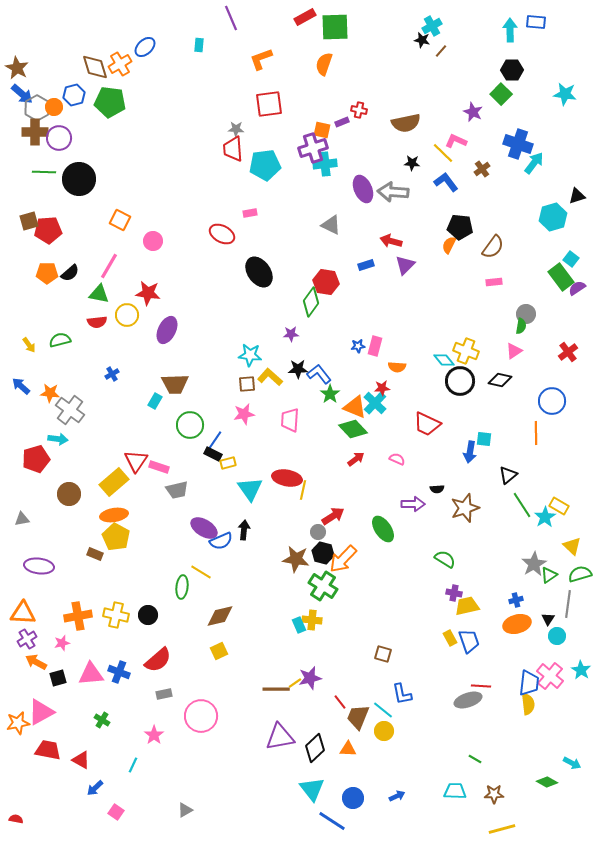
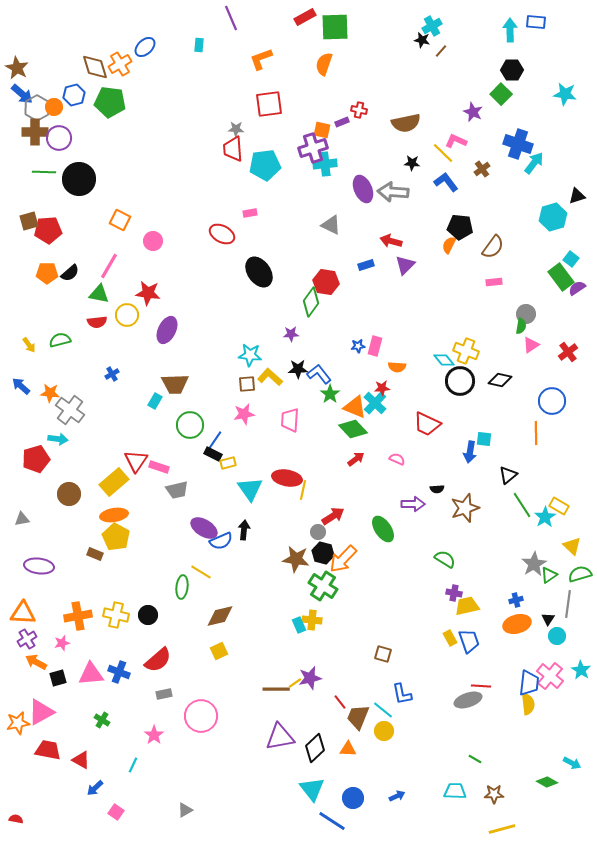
pink triangle at (514, 351): moved 17 px right, 6 px up
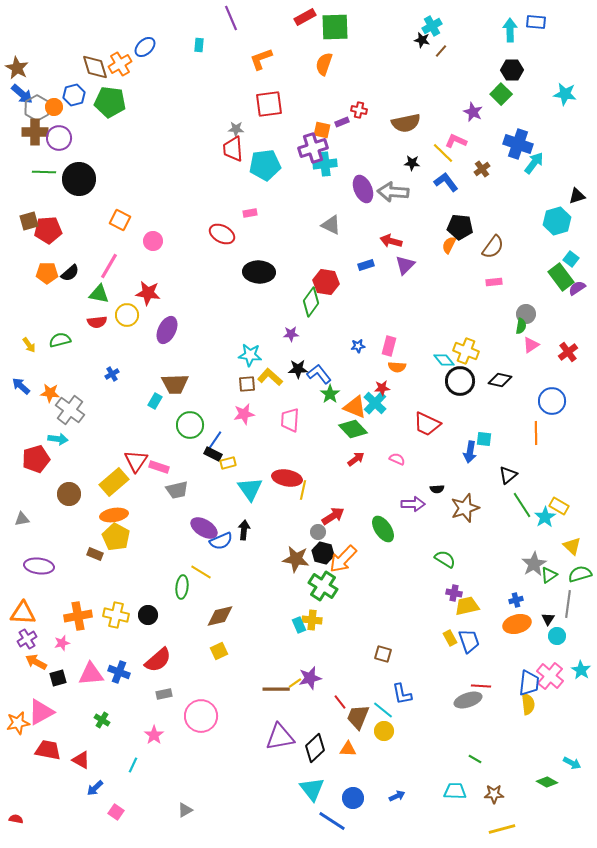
cyan hexagon at (553, 217): moved 4 px right, 4 px down
black ellipse at (259, 272): rotated 52 degrees counterclockwise
pink rectangle at (375, 346): moved 14 px right
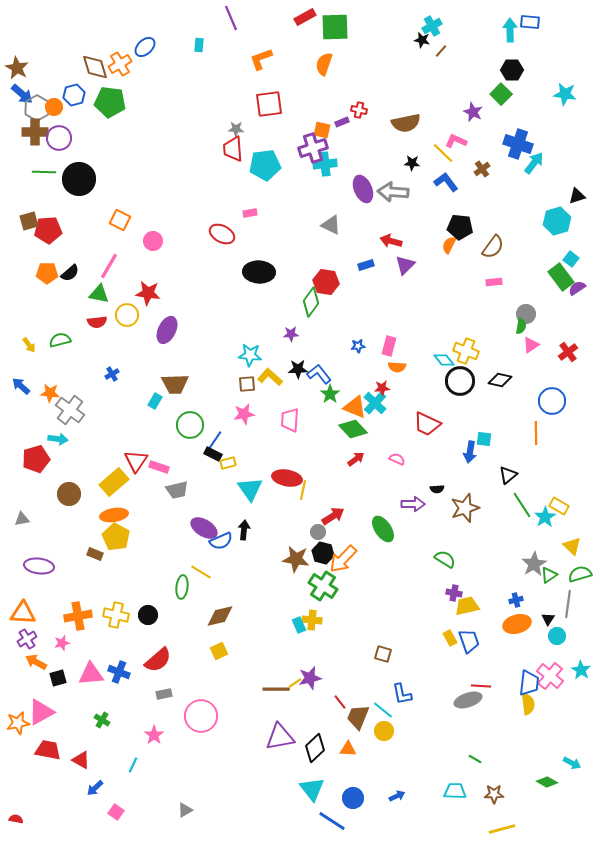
blue rectangle at (536, 22): moved 6 px left
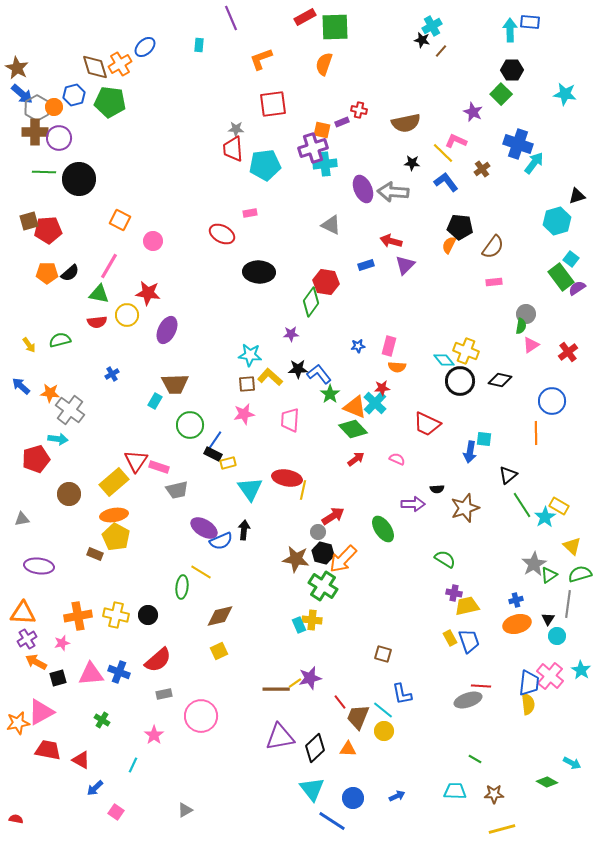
red square at (269, 104): moved 4 px right
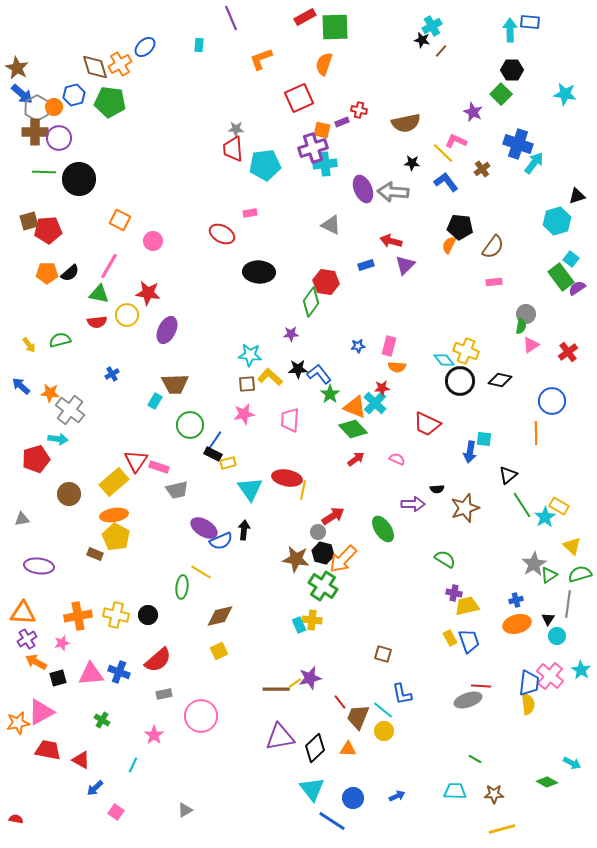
red square at (273, 104): moved 26 px right, 6 px up; rotated 16 degrees counterclockwise
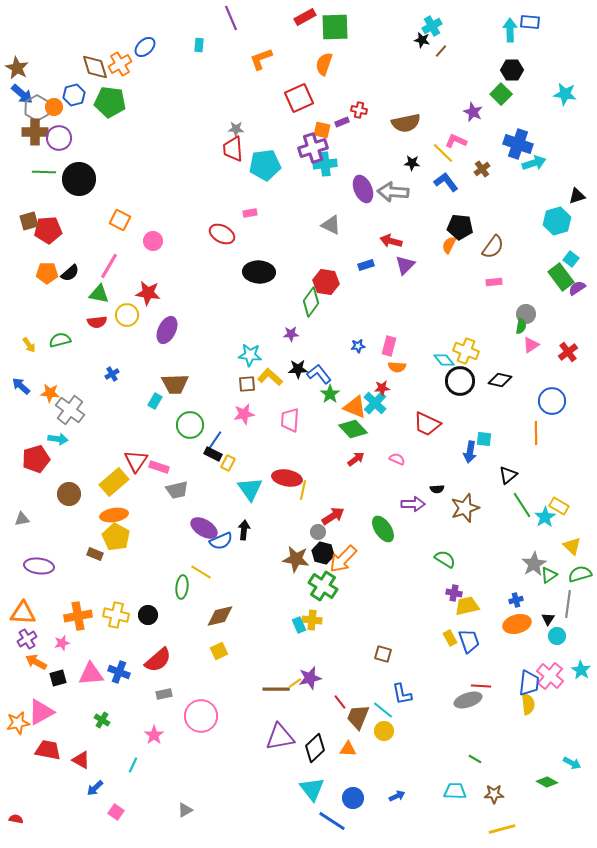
cyan arrow at (534, 163): rotated 35 degrees clockwise
yellow rectangle at (228, 463): rotated 49 degrees counterclockwise
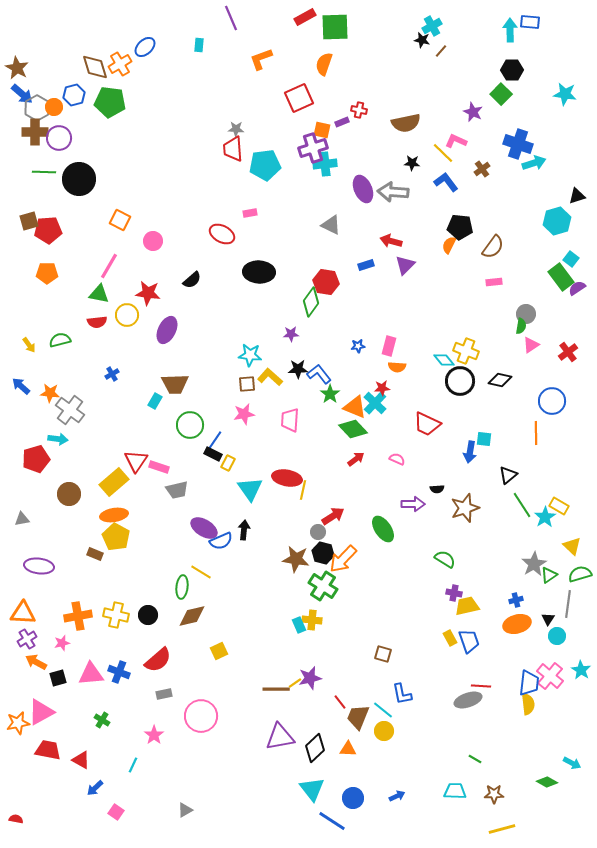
black semicircle at (70, 273): moved 122 px right, 7 px down
brown diamond at (220, 616): moved 28 px left
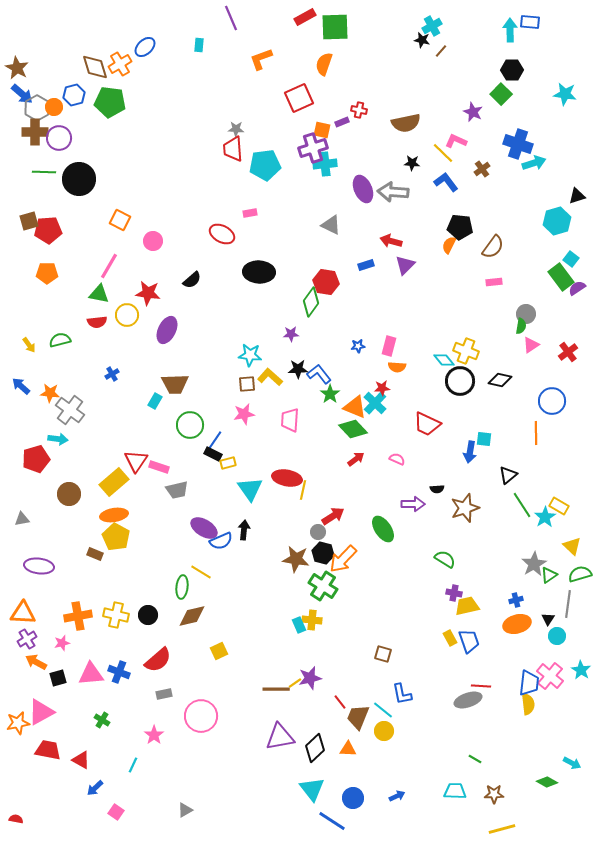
yellow rectangle at (228, 463): rotated 49 degrees clockwise
